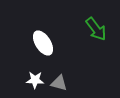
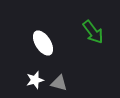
green arrow: moved 3 px left, 3 px down
white star: rotated 18 degrees counterclockwise
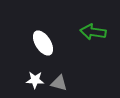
green arrow: rotated 135 degrees clockwise
white star: rotated 18 degrees clockwise
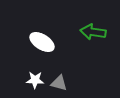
white ellipse: moved 1 px left, 1 px up; rotated 25 degrees counterclockwise
